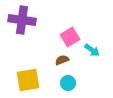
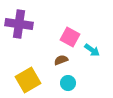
purple cross: moved 3 px left, 4 px down
pink square: rotated 30 degrees counterclockwise
brown semicircle: moved 1 px left
yellow square: rotated 20 degrees counterclockwise
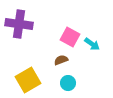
cyan arrow: moved 6 px up
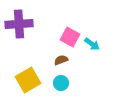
purple cross: rotated 12 degrees counterclockwise
cyan circle: moved 7 px left
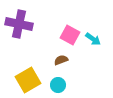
purple cross: rotated 16 degrees clockwise
pink square: moved 2 px up
cyan arrow: moved 1 px right, 5 px up
cyan circle: moved 3 px left, 2 px down
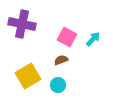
purple cross: moved 3 px right
pink square: moved 3 px left, 2 px down
cyan arrow: rotated 84 degrees counterclockwise
yellow square: moved 4 px up
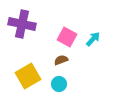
cyan circle: moved 1 px right, 1 px up
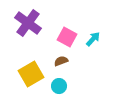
purple cross: moved 6 px right, 1 px up; rotated 24 degrees clockwise
brown semicircle: moved 1 px down
yellow square: moved 3 px right, 2 px up
cyan circle: moved 2 px down
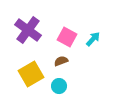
purple cross: moved 7 px down
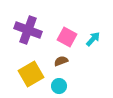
purple cross: rotated 16 degrees counterclockwise
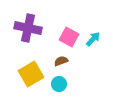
purple cross: moved 2 px up; rotated 8 degrees counterclockwise
pink square: moved 2 px right
cyan circle: moved 2 px up
